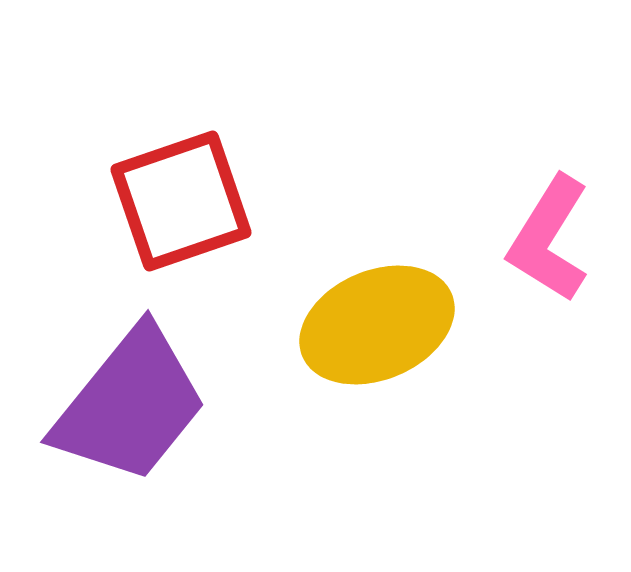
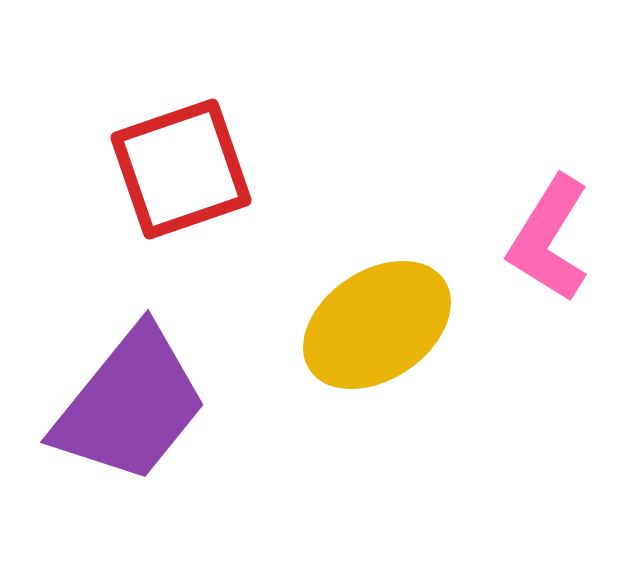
red square: moved 32 px up
yellow ellipse: rotated 11 degrees counterclockwise
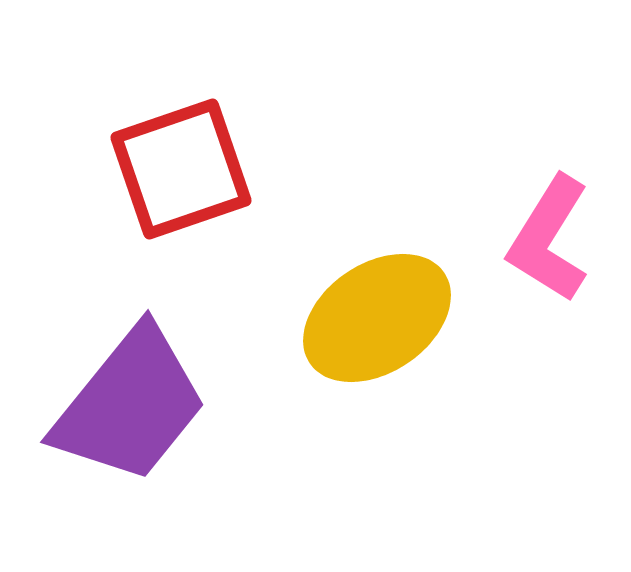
yellow ellipse: moved 7 px up
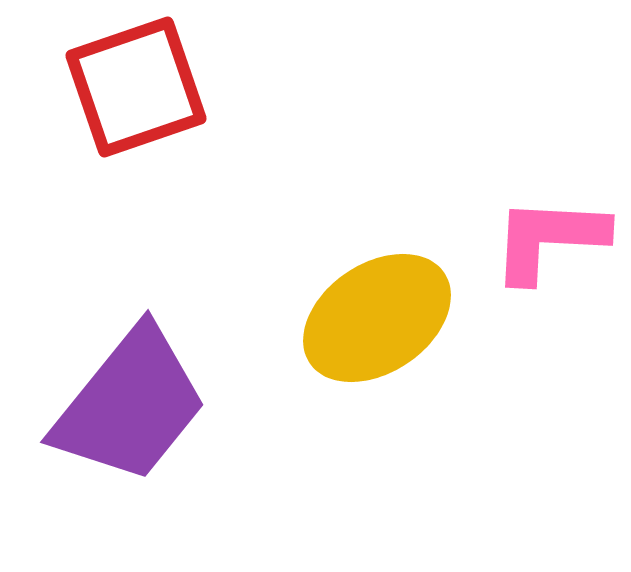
red square: moved 45 px left, 82 px up
pink L-shape: rotated 61 degrees clockwise
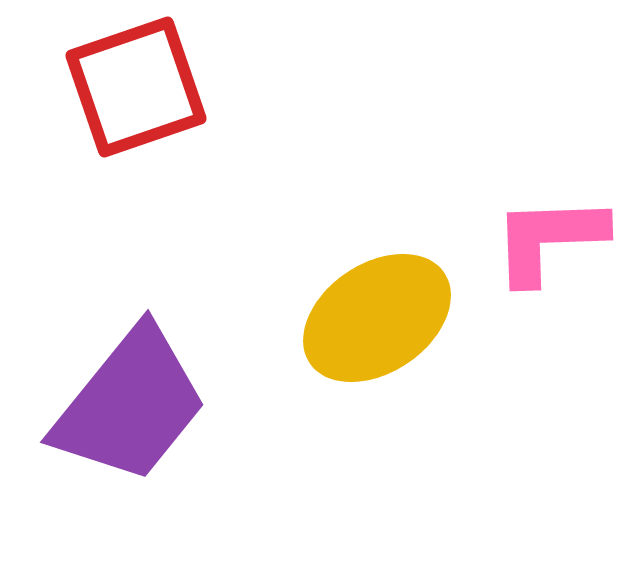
pink L-shape: rotated 5 degrees counterclockwise
